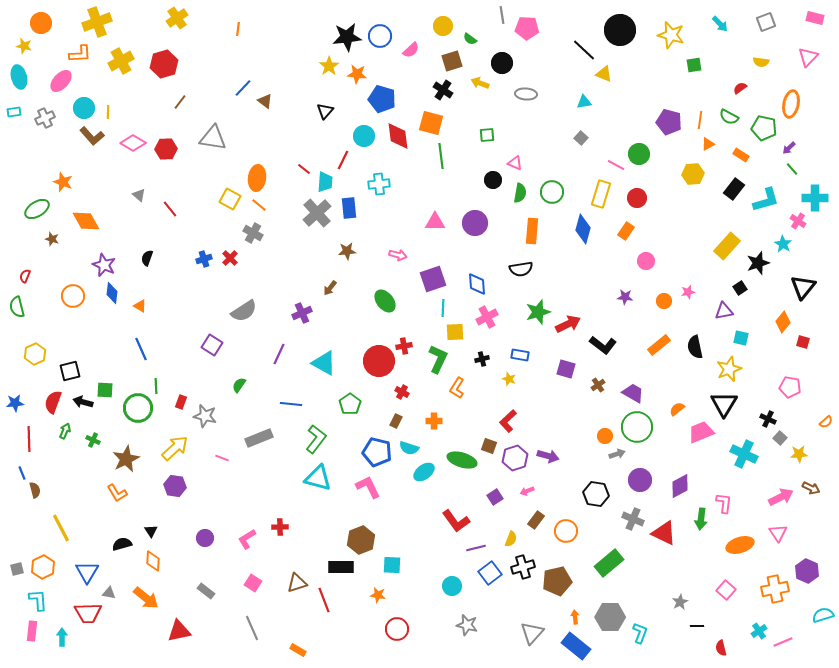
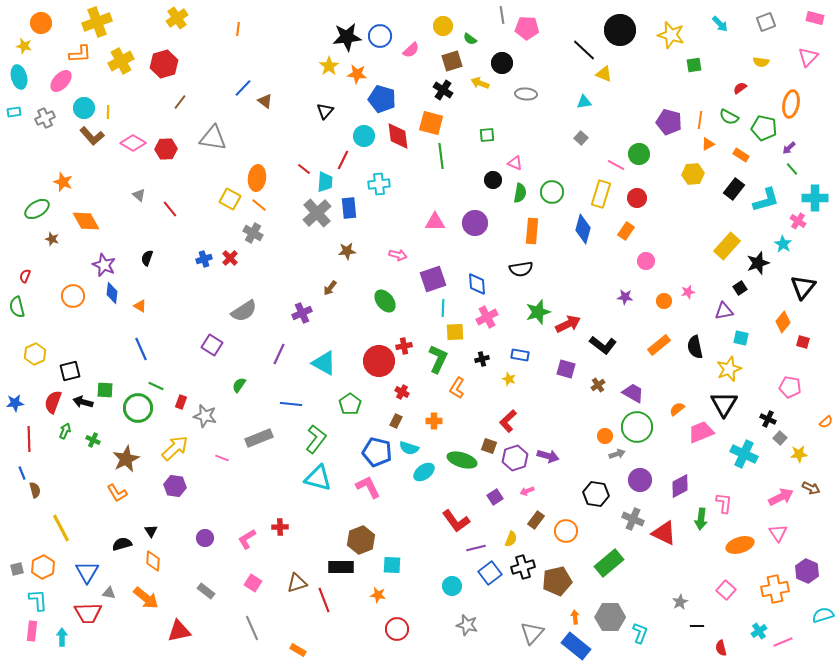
green line at (156, 386): rotated 63 degrees counterclockwise
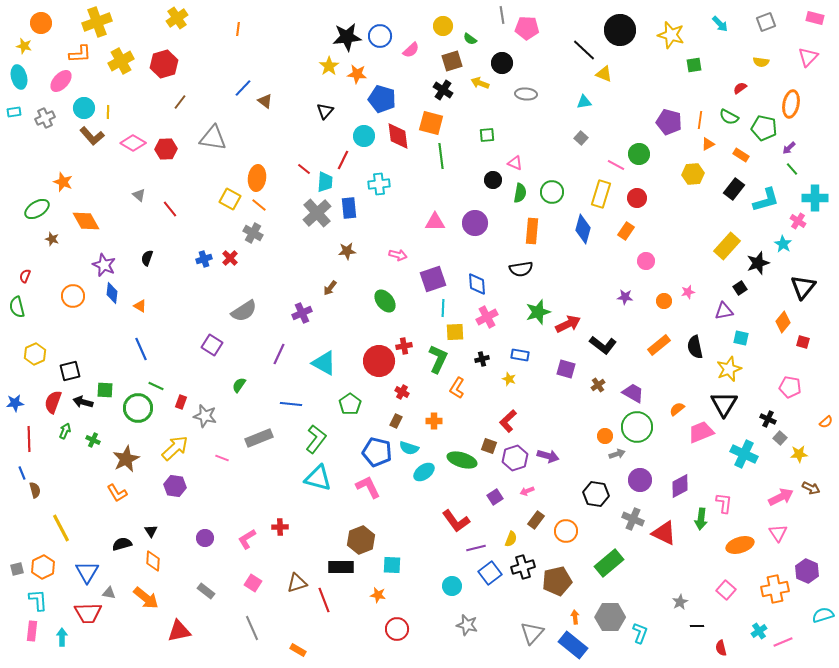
blue rectangle at (576, 646): moved 3 px left, 1 px up
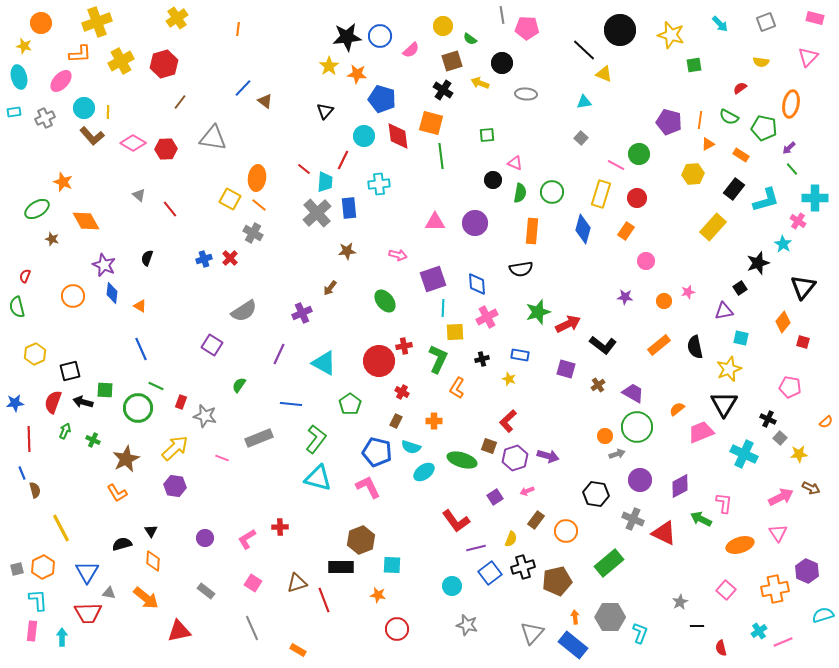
yellow rectangle at (727, 246): moved 14 px left, 19 px up
cyan semicircle at (409, 448): moved 2 px right, 1 px up
green arrow at (701, 519): rotated 110 degrees clockwise
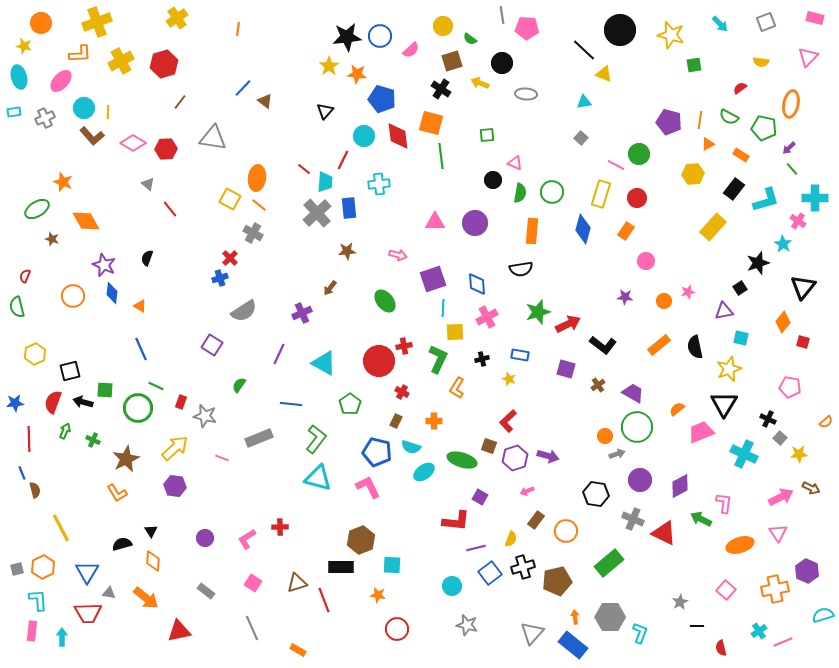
black cross at (443, 90): moved 2 px left, 1 px up
gray triangle at (139, 195): moved 9 px right, 11 px up
blue cross at (204, 259): moved 16 px right, 19 px down
purple square at (495, 497): moved 15 px left; rotated 28 degrees counterclockwise
red L-shape at (456, 521): rotated 48 degrees counterclockwise
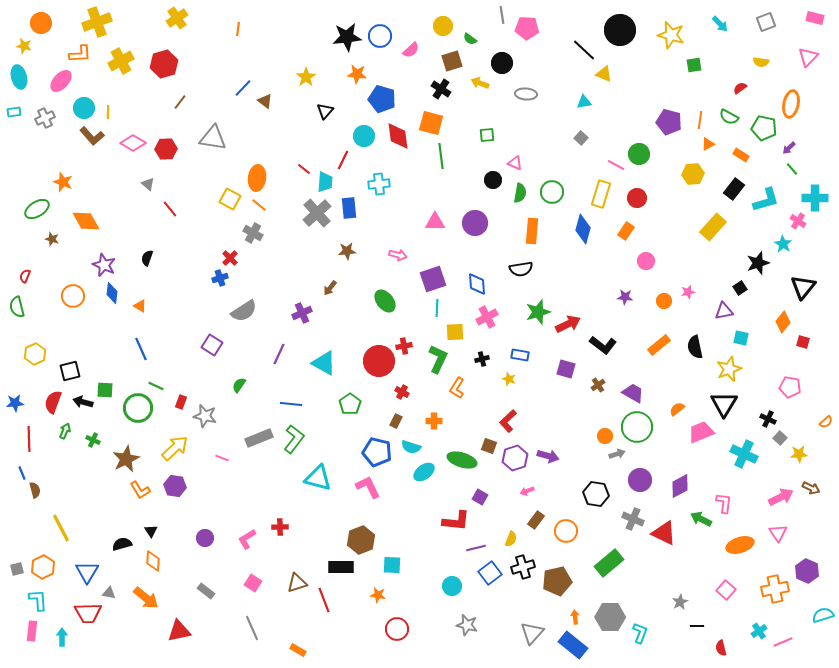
yellow star at (329, 66): moved 23 px left, 11 px down
cyan line at (443, 308): moved 6 px left
green L-shape at (316, 439): moved 22 px left
orange L-shape at (117, 493): moved 23 px right, 3 px up
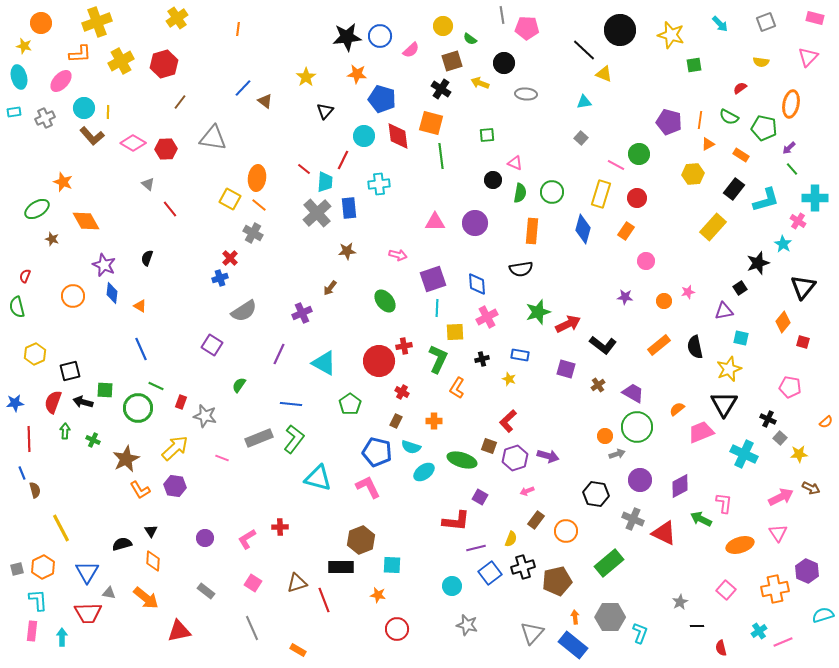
black circle at (502, 63): moved 2 px right
green arrow at (65, 431): rotated 21 degrees counterclockwise
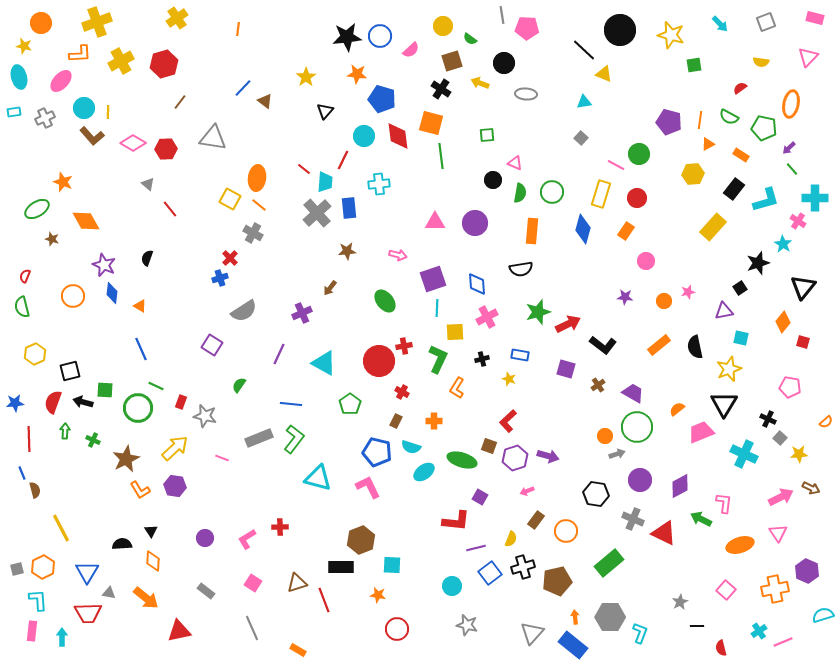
green semicircle at (17, 307): moved 5 px right
black semicircle at (122, 544): rotated 12 degrees clockwise
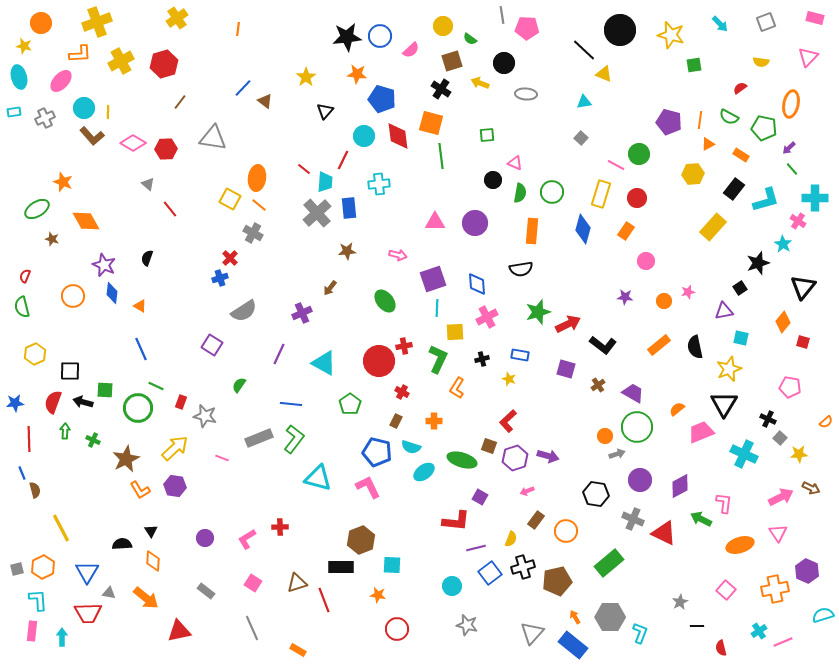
black square at (70, 371): rotated 15 degrees clockwise
orange arrow at (575, 617): rotated 24 degrees counterclockwise
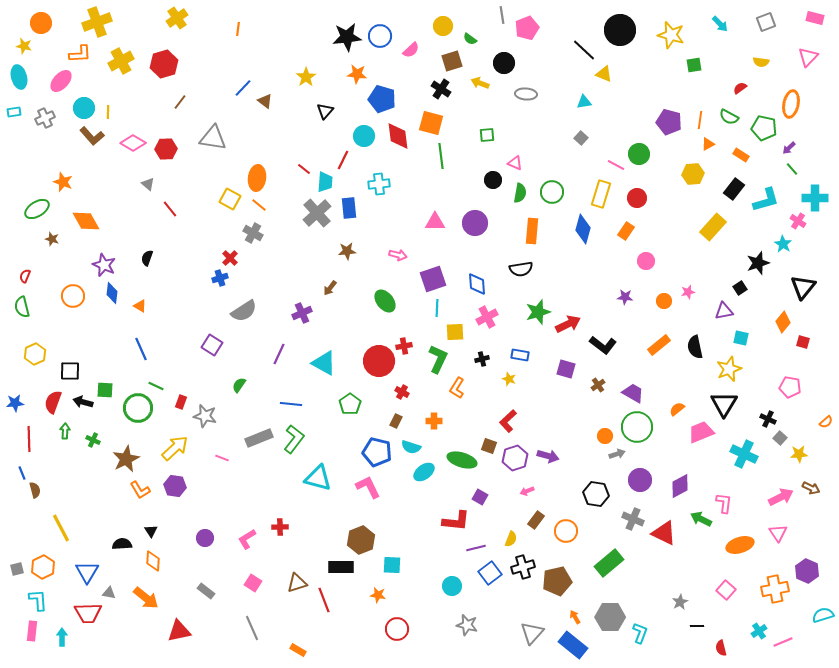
pink pentagon at (527, 28): rotated 25 degrees counterclockwise
